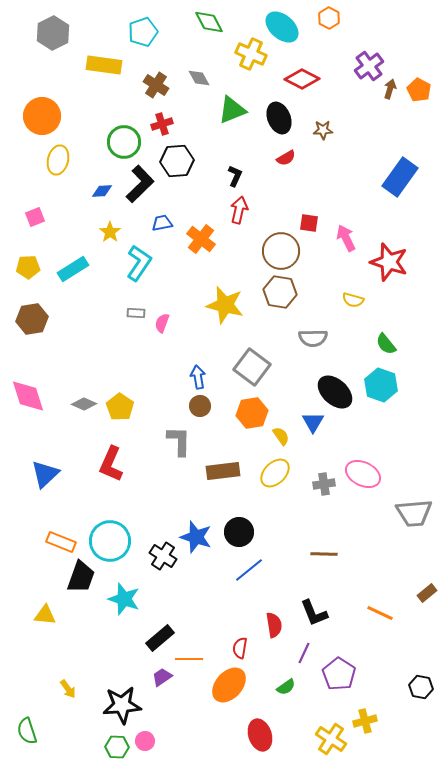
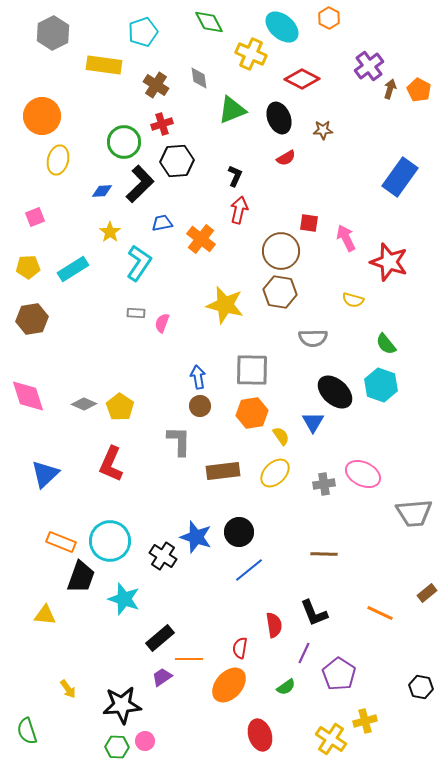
gray diamond at (199, 78): rotated 20 degrees clockwise
gray square at (252, 367): moved 3 px down; rotated 36 degrees counterclockwise
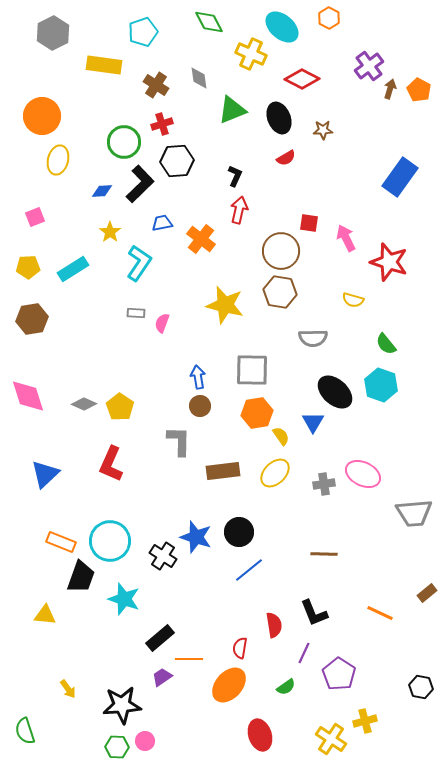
orange hexagon at (252, 413): moved 5 px right
green semicircle at (27, 731): moved 2 px left
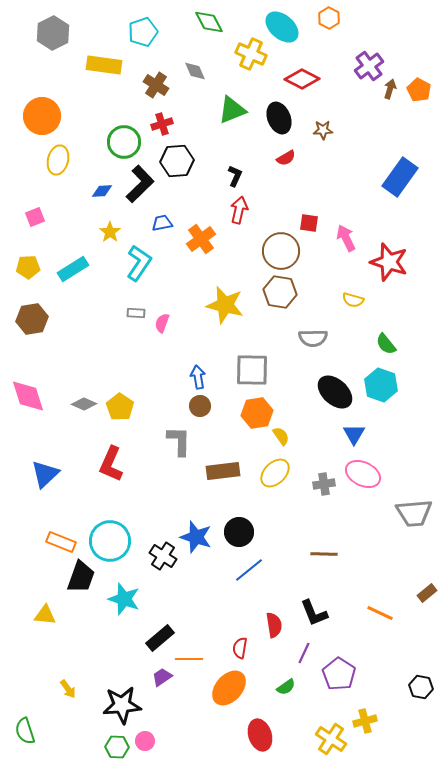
gray diamond at (199, 78): moved 4 px left, 7 px up; rotated 15 degrees counterclockwise
orange cross at (201, 239): rotated 16 degrees clockwise
blue triangle at (313, 422): moved 41 px right, 12 px down
orange ellipse at (229, 685): moved 3 px down
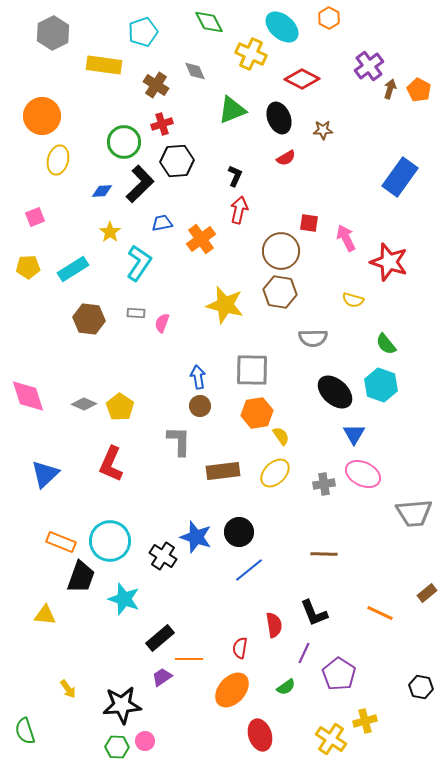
brown hexagon at (32, 319): moved 57 px right; rotated 16 degrees clockwise
orange ellipse at (229, 688): moved 3 px right, 2 px down
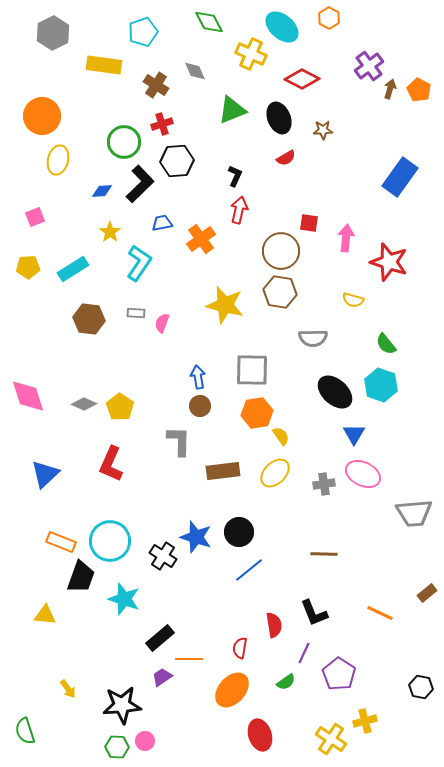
pink arrow at (346, 238): rotated 32 degrees clockwise
green semicircle at (286, 687): moved 5 px up
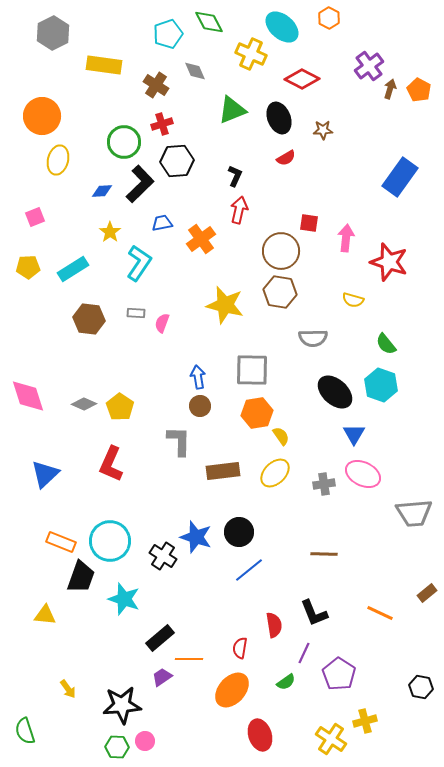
cyan pentagon at (143, 32): moved 25 px right, 2 px down
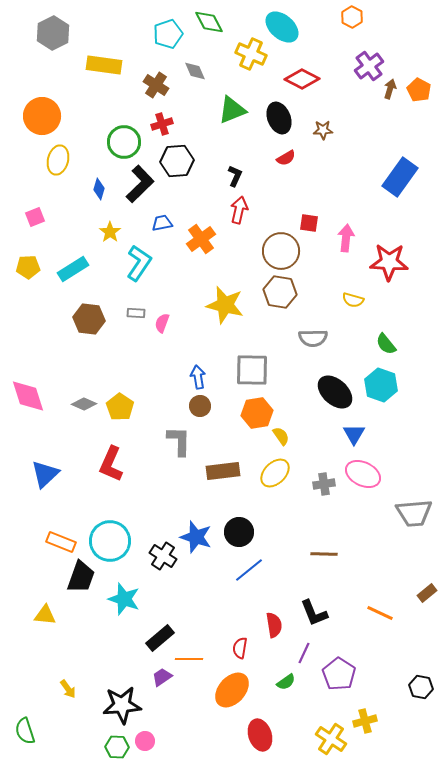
orange hexagon at (329, 18): moved 23 px right, 1 px up
blue diamond at (102, 191): moved 3 px left, 2 px up; rotated 70 degrees counterclockwise
red star at (389, 262): rotated 15 degrees counterclockwise
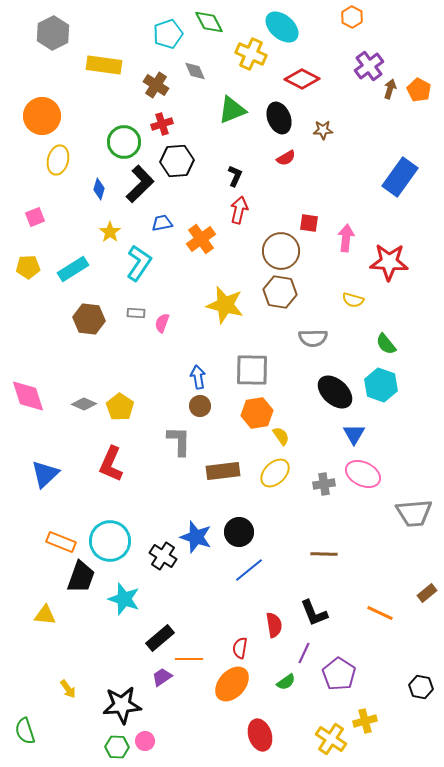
orange ellipse at (232, 690): moved 6 px up
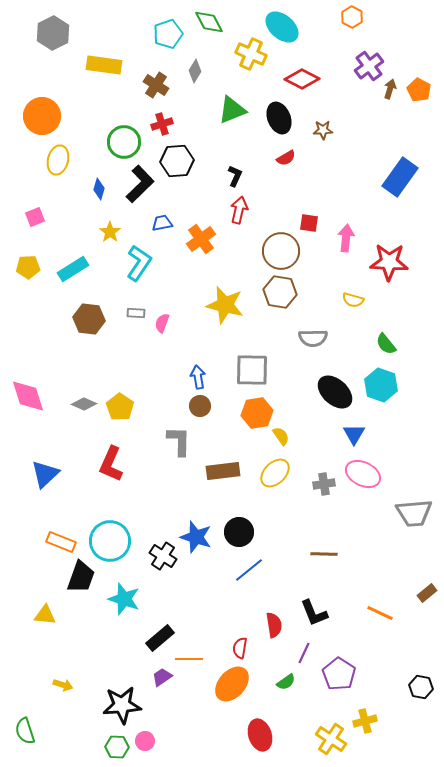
gray diamond at (195, 71): rotated 55 degrees clockwise
yellow arrow at (68, 689): moved 5 px left, 4 px up; rotated 36 degrees counterclockwise
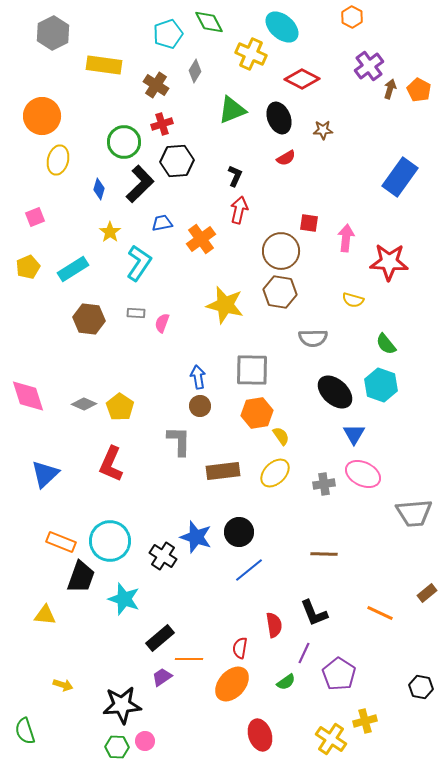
yellow pentagon at (28, 267): rotated 20 degrees counterclockwise
